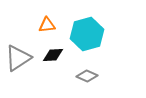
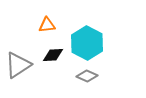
cyan hexagon: moved 9 px down; rotated 16 degrees counterclockwise
gray triangle: moved 7 px down
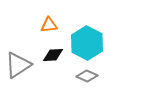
orange triangle: moved 2 px right
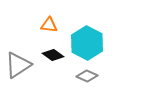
orange triangle: rotated 12 degrees clockwise
black diamond: rotated 40 degrees clockwise
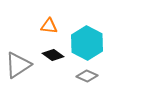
orange triangle: moved 1 px down
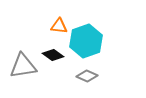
orange triangle: moved 10 px right
cyan hexagon: moved 1 px left, 2 px up; rotated 12 degrees clockwise
gray triangle: moved 5 px right, 1 px down; rotated 24 degrees clockwise
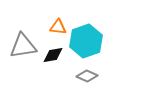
orange triangle: moved 1 px left, 1 px down
black diamond: rotated 45 degrees counterclockwise
gray triangle: moved 20 px up
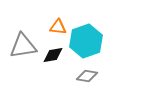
gray diamond: rotated 15 degrees counterclockwise
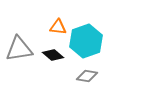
gray triangle: moved 4 px left, 3 px down
black diamond: rotated 50 degrees clockwise
